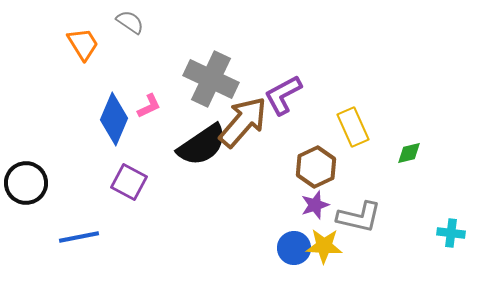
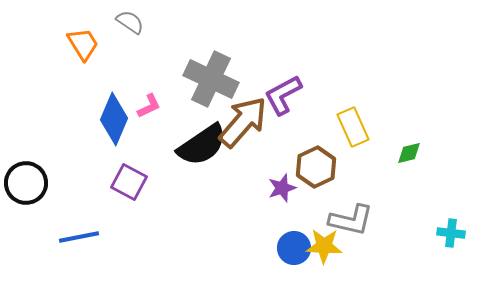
purple star: moved 33 px left, 17 px up
gray L-shape: moved 8 px left, 3 px down
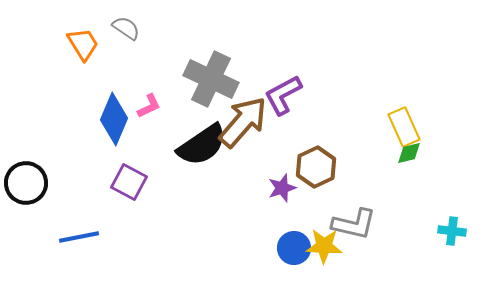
gray semicircle: moved 4 px left, 6 px down
yellow rectangle: moved 51 px right
gray L-shape: moved 3 px right, 4 px down
cyan cross: moved 1 px right, 2 px up
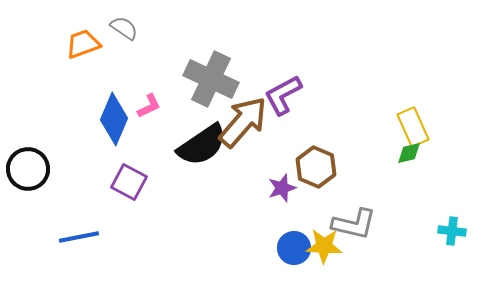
gray semicircle: moved 2 px left
orange trapezoid: rotated 78 degrees counterclockwise
yellow rectangle: moved 9 px right
brown hexagon: rotated 12 degrees counterclockwise
black circle: moved 2 px right, 14 px up
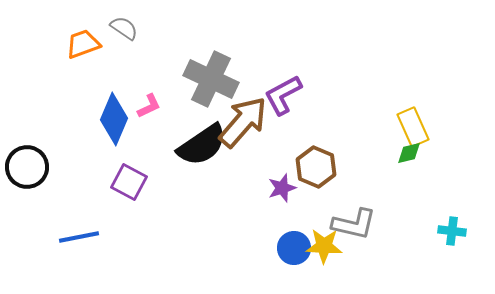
black circle: moved 1 px left, 2 px up
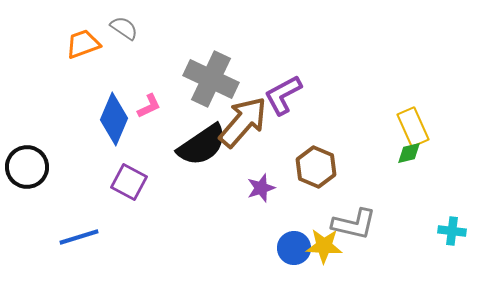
purple star: moved 21 px left
blue line: rotated 6 degrees counterclockwise
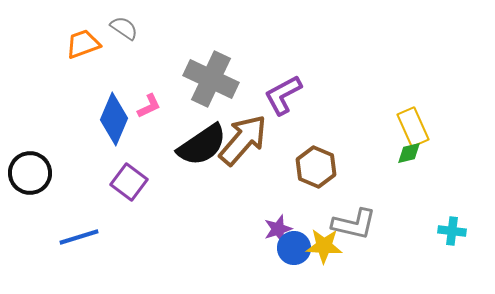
brown arrow: moved 18 px down
black circle: moved 3 px right, 6 px down
purple square: rotated 9 degrees clockwise
purple star: moved 17 px right, 41 px down
